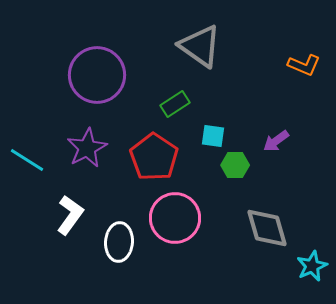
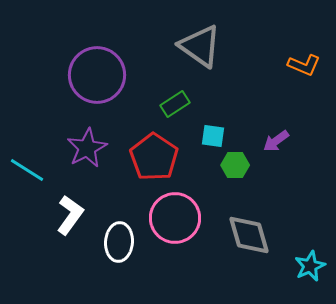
cyan line: moved 10 px down
gray diamond: moved 18 px left, 7 px down
cyan star: moved 2 px left
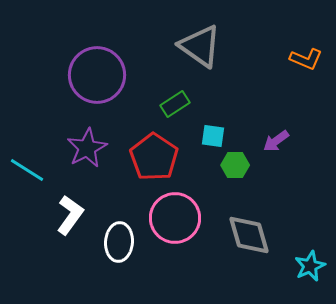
orange L-shape: moved 2 px right, 6 px up
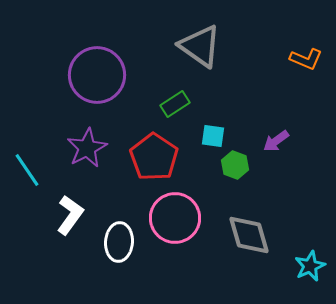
green hexagon: rotated 20 degrees clockwise
cyan line: rotated 24 degrees clockwise
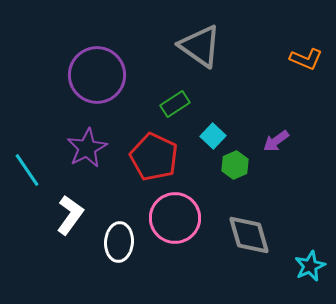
cyan square: rotated 35 degrees clockwise
red pentagon: rotated 9 degrees counterclockwise
green hexagon: rotated 16 degrees clockwise
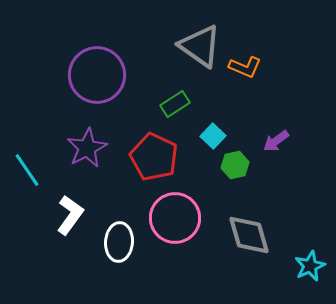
orange L-shape: moved 61 px left, 8 px down
green hexagon: rotated 12 degrees clockwise
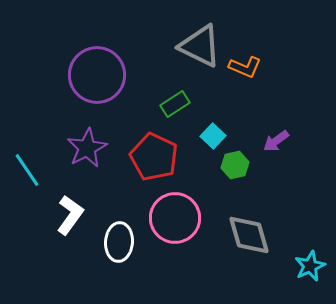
gray triangle: rotated 9 degrees counterclockwise
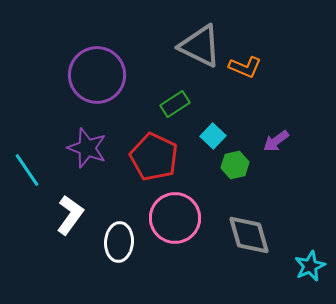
purple star: rotated 24 degrees counterclockwise
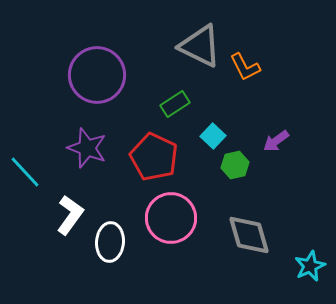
orange L-shape: rotated 40 degrees clockwise
cyan line: moved 2 px left, 2 px down; rotated 9 degrees counterclockwise
pink circle: moved 4 px left
white ellipse: moved 9 px left
